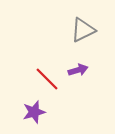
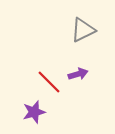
purple arrow: moved 4 px down
red line: moved 2 px right, 3 px down
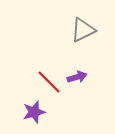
purple arrow: moved 1 px left, 3 px down
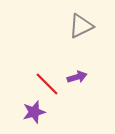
gray triangle: moved 2 px left, 4 px up
red line: moved 2 px left, 2 px down
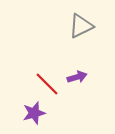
purple star: moved 1 px down
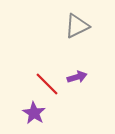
gray triangle: moved 4 px left
purple star: rotated 25 degrees counterclockwise
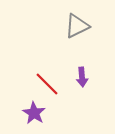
purple arrow: moved 5 px right; rotated 102 degrees clockwise
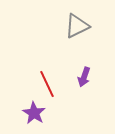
purple arrow: moved 2 px right; rotated 24 degrees clockwise
red line: rotated 20 degrees clockwise
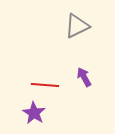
purple arrow: rotated 132 degrees clockwise
red line: moved 2 px left, 1 px down; rotated 60 degrees counterclockwise
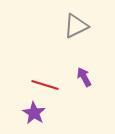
gray triangle: moved 1 px left
red line: rotated 12 degrees clockwise
